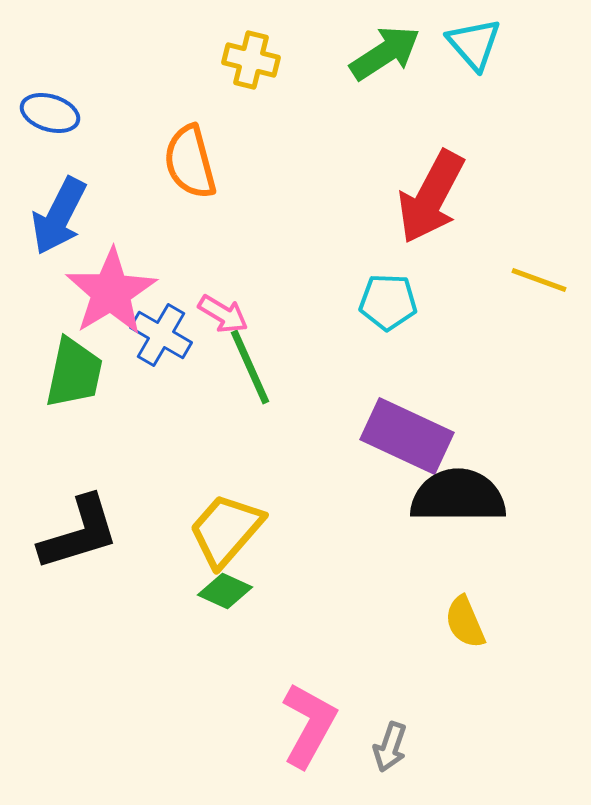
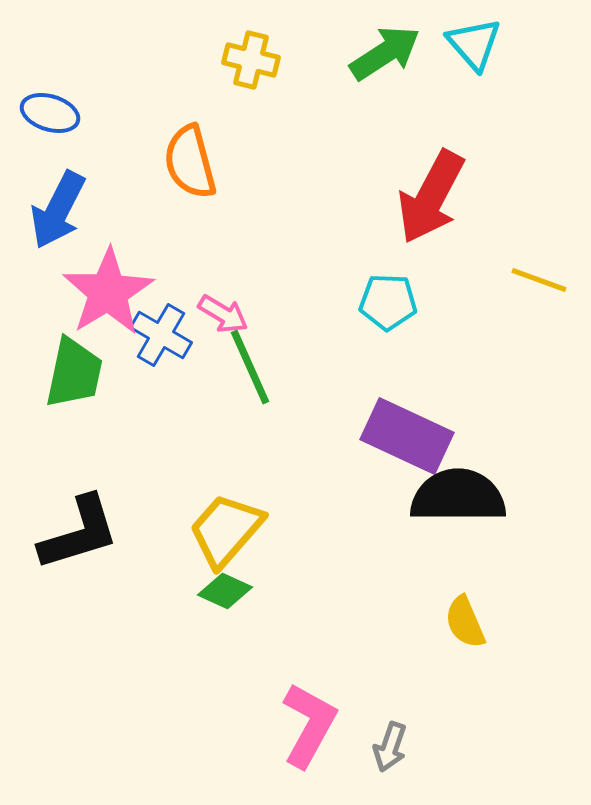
blue arrow: moved 1 px left, 6 px up
pink star: moved 3 px left
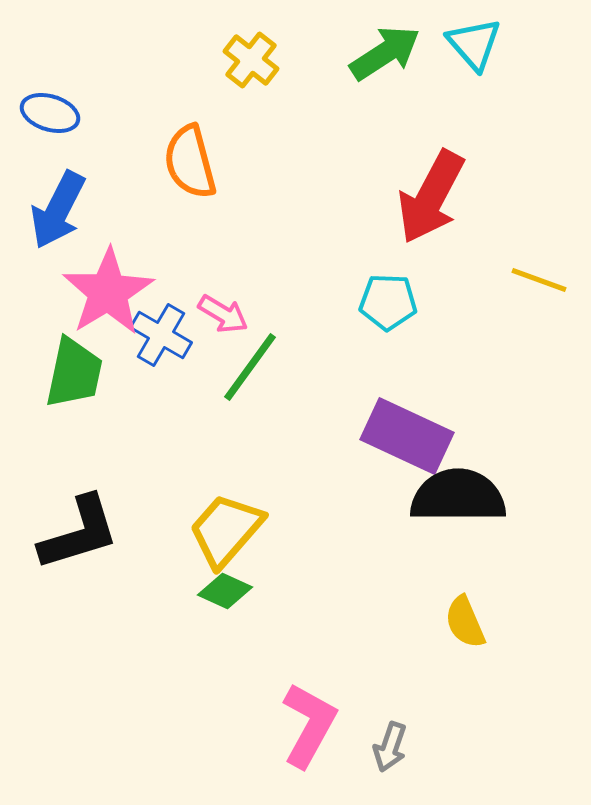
yellow cross: rotated 24 degrees clockwise
green line: rotated 60 degrees clockwise
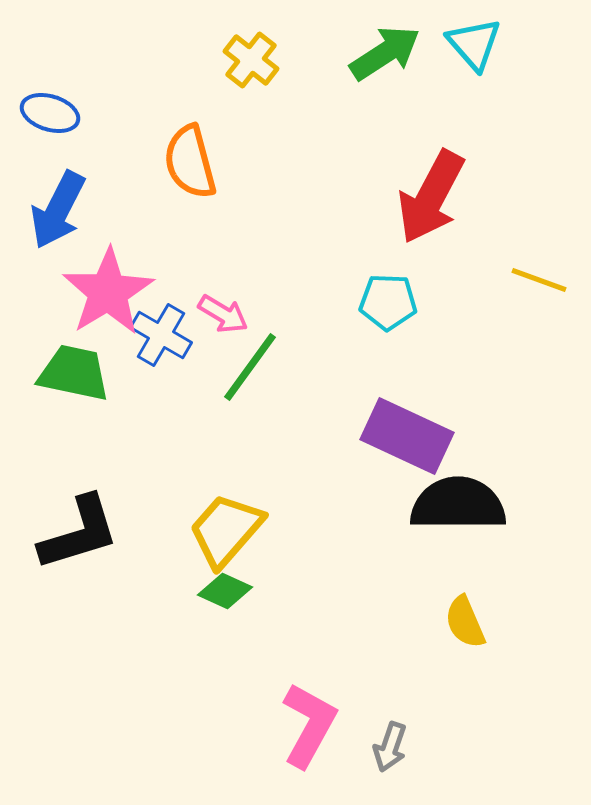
green trapezoid: rotated 90 degrees counterclockwise
black semicircle: moved 8 px down
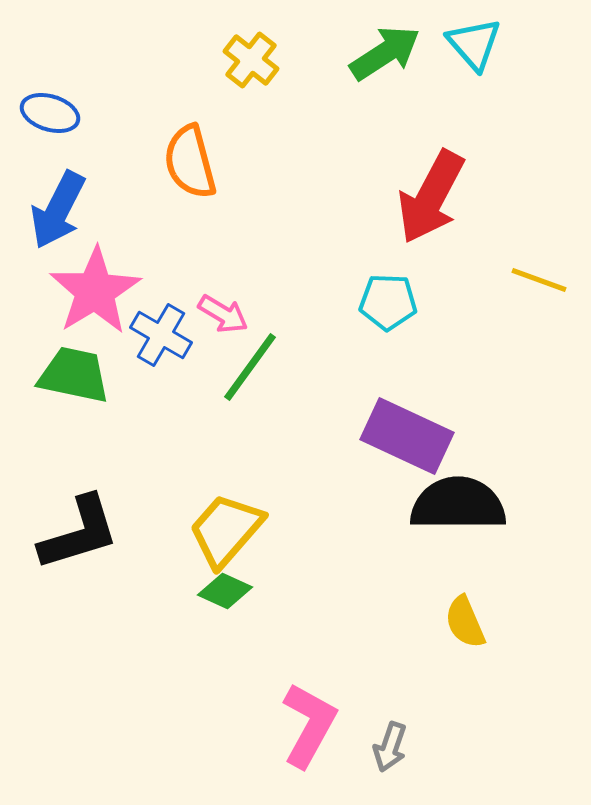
pink star: moved 13 px left, 1 px up
green trapezoid: moved 2 px down
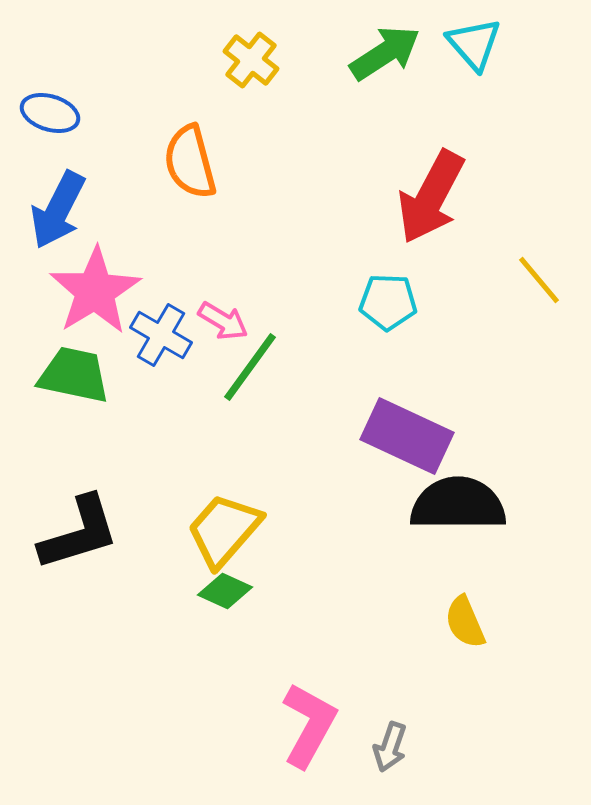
yellow line: rotated 30 degrees clockwise
pink arrow: moved 7 px down
yellow trapezoid: moved 2 px left
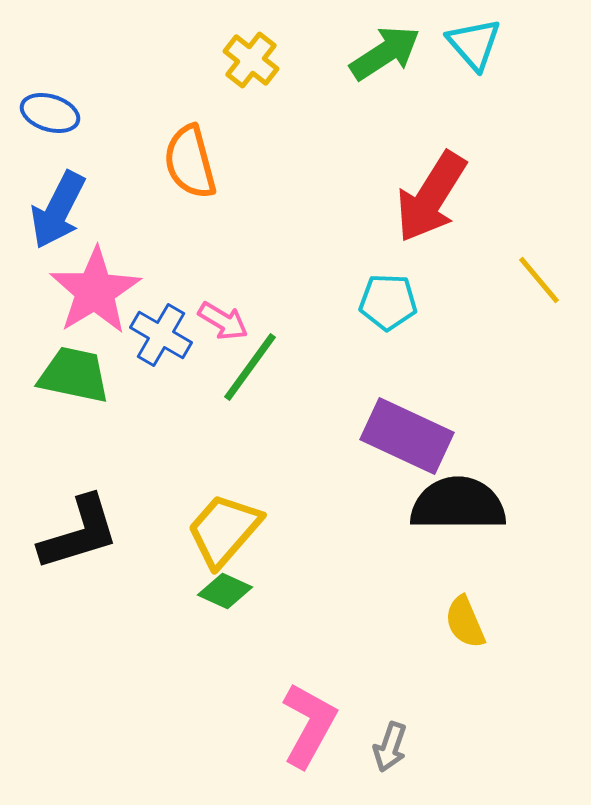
red arrow: rotated 4 degrees clockwise
